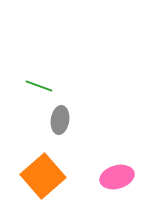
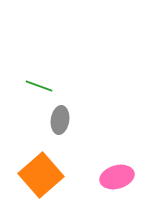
orange square: moved 2 px left, 1 px up
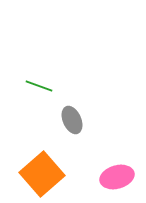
gray ellipse: moved 12 px right; rotated 32 degrees counterclockwise
orange square: moved 1 px right, 1 px up
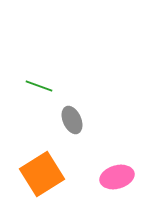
orange square: rotated 9 degrees clockwise
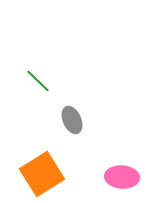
green line: moved 1 px left, 5 px up; rotated 24 degrees clockwise
pink ellipse: moved 5 px right; rotated 20 degrees clockwise
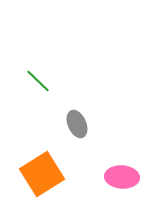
gray ellipse: moved 5 px right, 4 px down
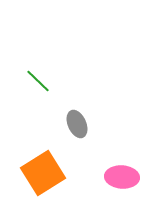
orange square: moved 1 px right, 1 px up
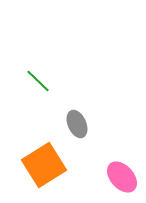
orange square: moved 1 px right, 8 px up
pink ellipse: rotated 44 degrees clockwise
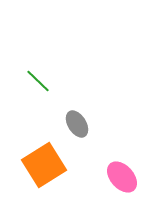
gray ellipse: rotated 8 degrees counterclockwise
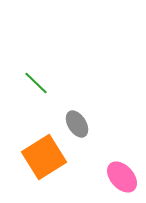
green line: moved 2 px left, 2 px down
orange square: moved 8 px up
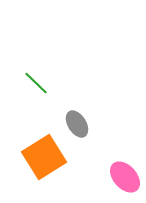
pink ellipse: moved 3 px right
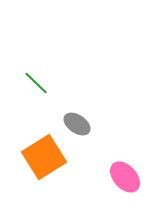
gray ellipse: rotated 24 degrees counterclockwise
